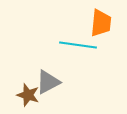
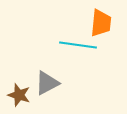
gray triangle: moved 1 px left, 1 px down
brown star: moved 9 px left
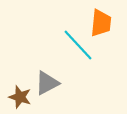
cyan line: rotated 39 degrees clockwise
brown star: moved 1 px right, 2 px down
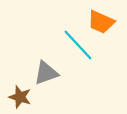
orange trapezoid: moved 1 px up; rotated 108 degrees clockwise
gray triangle: moved 1 px left, 10 px up; rotated 8 degrees clockwise
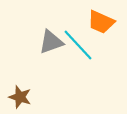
gray triangle: moved 5 px right, 31 px up
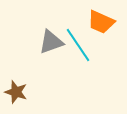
cyan line: rotated 9 degrees clockwise
brown star: moved 4 px left, 5 px up
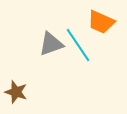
gray triangle: moved 2 px down
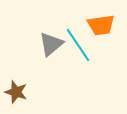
orange trapezoid: moved 3 px down; rotated 32 degrees counterclockwise
gray triangle: rotated 20 degrees counterclockwise
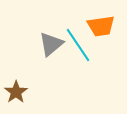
orange trapezoid: moved 1 px down
brown star: rotated 20 degrees clockwise
